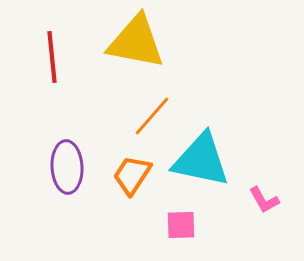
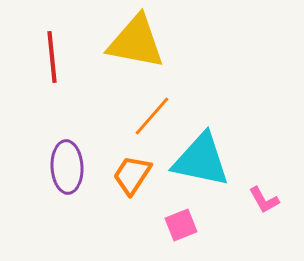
pink square: rotated 20 degrees counterclockwise
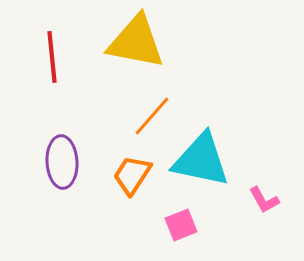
purple ellipse: moved 5 px left, 5 px up
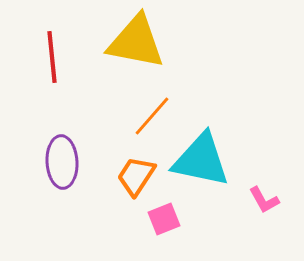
orange trapezoid: moved 4 px right, 1 px down
pink square: moved 17 px left, 6 px up
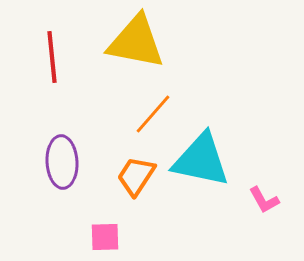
orange line: moved 1 px right, 2 px up
pink square: moved 59 px left, 18 px down; rotated 20 degrees clockwise
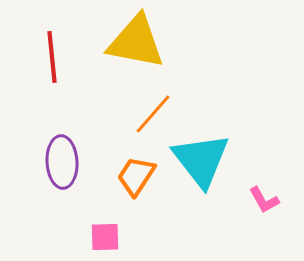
cyan triangle: rotated 40 degrees clockwise
